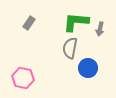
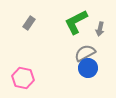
green L-shape: rotated 32 degrees counterclockwise
gray semicircle: moved 15 px right, 5 px down; rotated 50 degrees clockwise
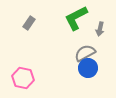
green L-shape: moved 4 px up
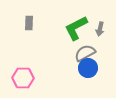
green L-shape: moved 10 px down
gray rectangle: rotated 32 degrees counterclockwise
pink hexagon: rotated 10 degrees counterclockwise
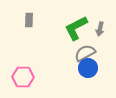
gray rectangle: moved 3 px up
pink hexagon: moved 1 px up
